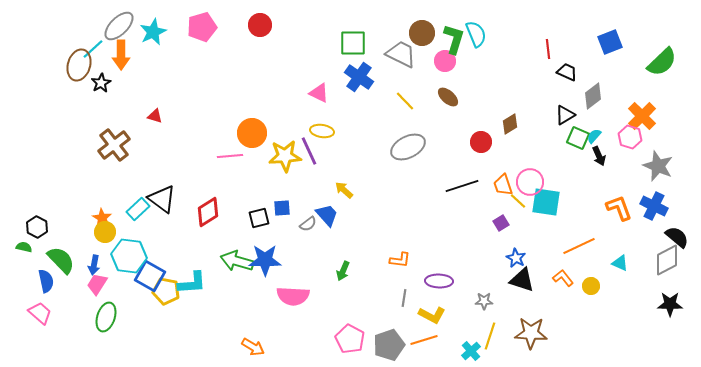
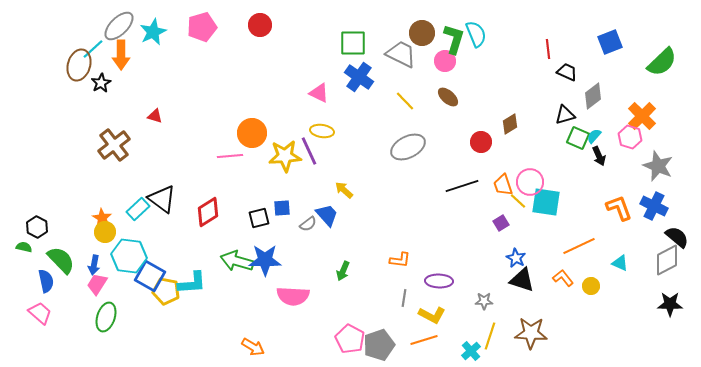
black triangle at (565, 115): rotated 15 degrees clockwise
gray pentagon at (389, 345): moved 10 px left
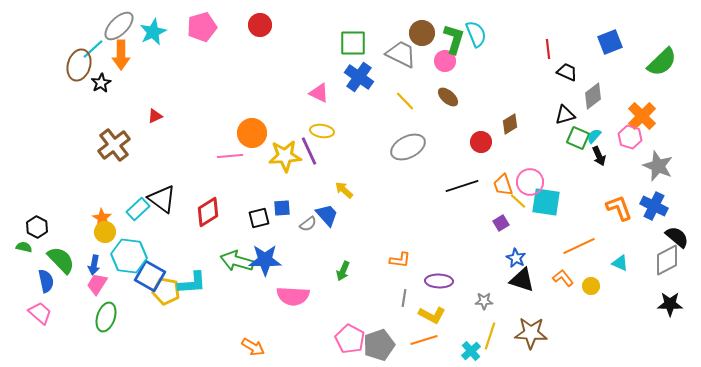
red triangle at (155, 116): rotated 42 degrees counterclockwise
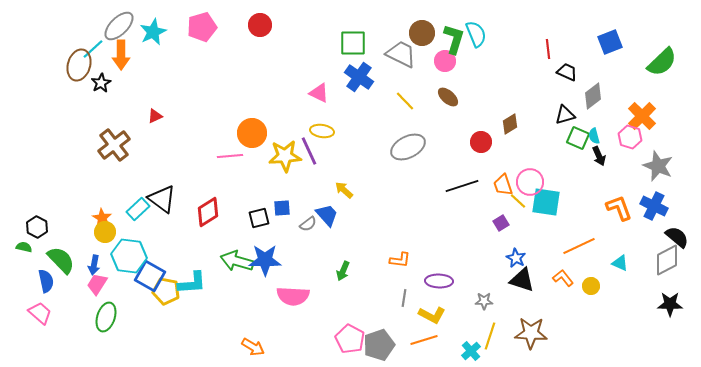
cyan semicircle at (594, 136): rotated 56 degrees counterclockwise
